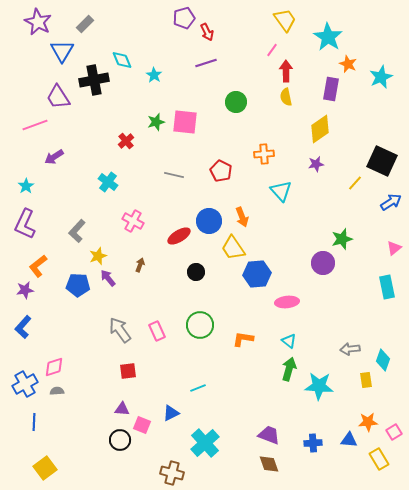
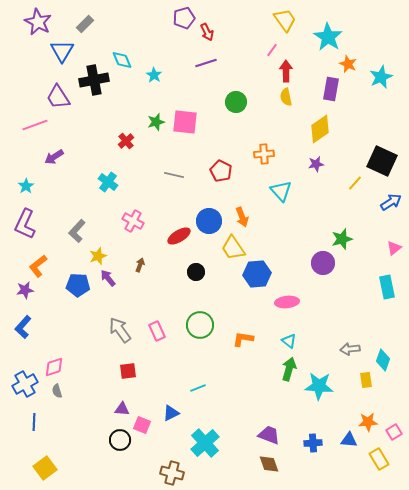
gray semicircle at (57, 391): rotated 104 degrees counterclockwise
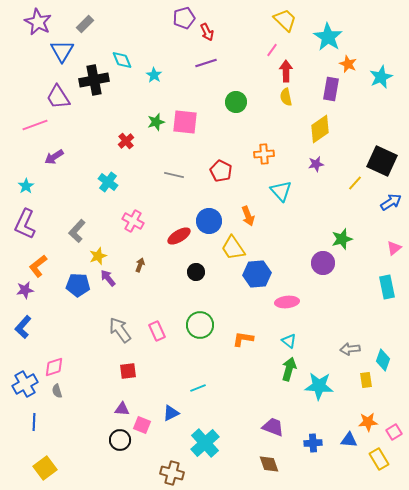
yellow trapezoid at (285, 20): rotated 10 degrees counterclockwise
orange arrow at (242, 217): moved 6 px right, 1 px up
purple trapezoid at (269, 435): moved 4 px right, 8 px up
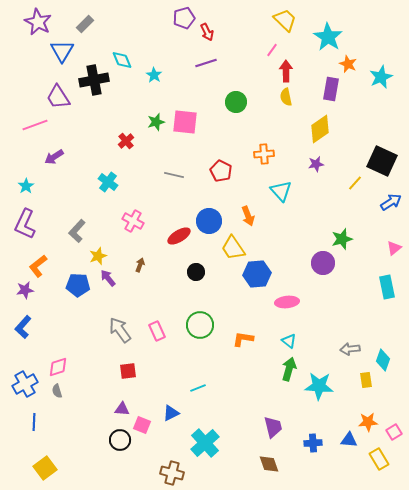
pink diamond at (54, 367): moved 4 px right
purple trapezoid at (273, 427): rotated 55 degrees clockwise
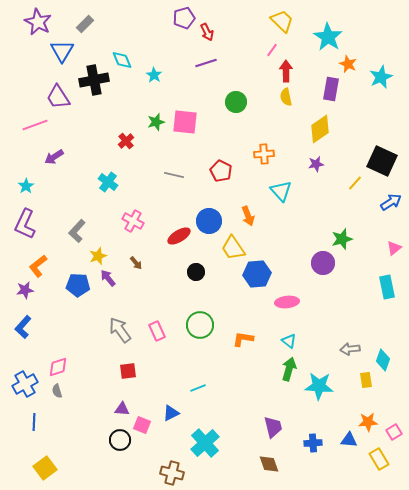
yellow trapezoid at (285, 20): moved 3 px left, 1 px down
brown arrow at (140, 265): moved 4 px left, 2 px up; rotated 120 degrees clockwise
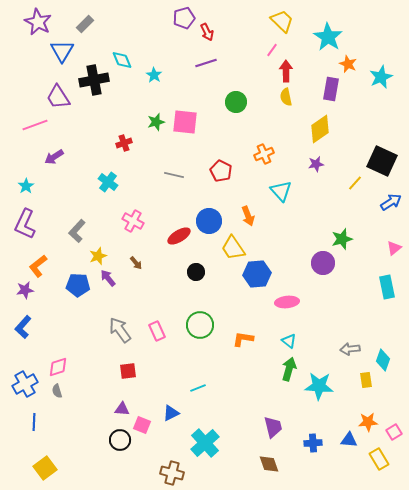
red cross at (126, 141): moved 2 px left, 2 px down; rotated 21 degrees clockwise
orange cross at (264, 154): rotated 18 degrees counterclockwise
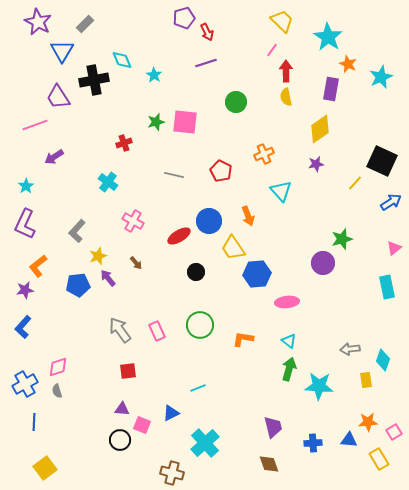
blue pentagon at (78, 285): rotated 10 degrees counterclockwise
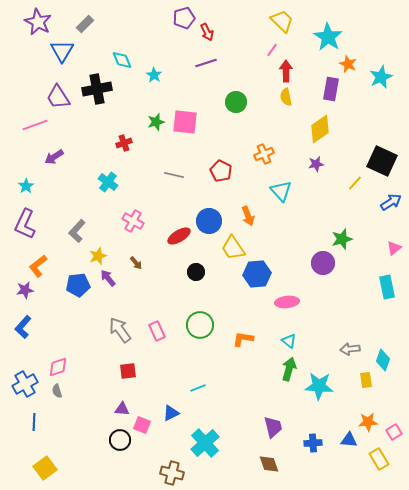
black cross at (94, 80): moved 3 px right, 9 px down
